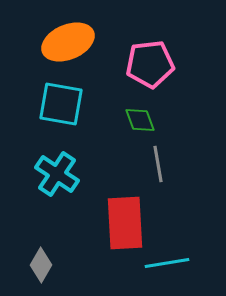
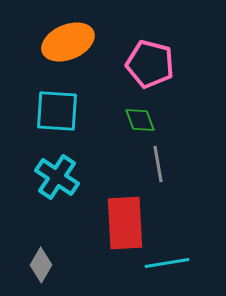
pink pentagon: rotated 21 degrees clockwise
cyan square: moved 4 px left, 7 px down; rotated 6 degrees counterclockwise
cyan cross: moved 3 px down
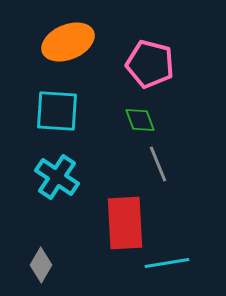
gray line: rotated 12 degrees counterclockwise
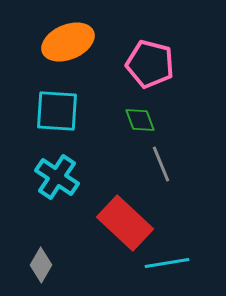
gray line: moved 3 px right
red rectangle: rotated 44 degrees counterclockwise
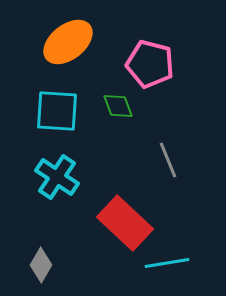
orange ellipse: rotated 15 degrees counterclockwise
green diamond: moved 22 px left, 14 px up
gray line: moved 7 px right, 4 px up
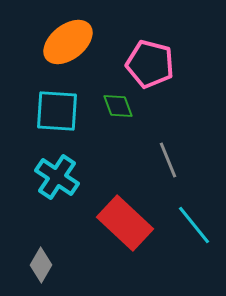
cyan line: moved 27 px right, 38 px up; rotated 60 degrees clockwise
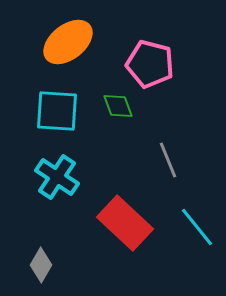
cyan line: moved 3 px right, 2 px down
